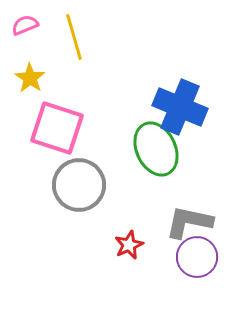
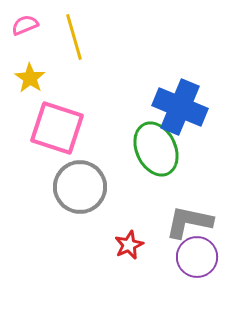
gray circle: moved 1 px right, 2 px down
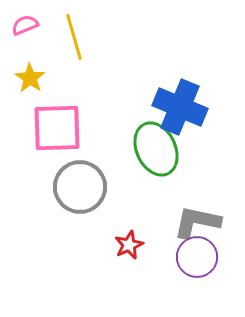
pink square: rotated 20 degrees counterclockwise
gray L-shape: moved 8 px right
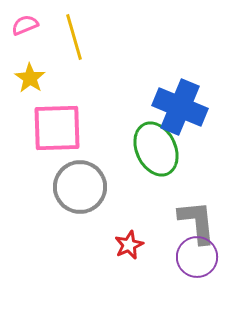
gray L-shape: rotated 72 degrees clockwise
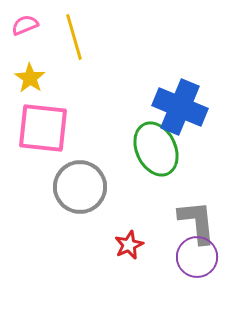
pink square: moved 14 px left; rotated 8 degrees clockwise
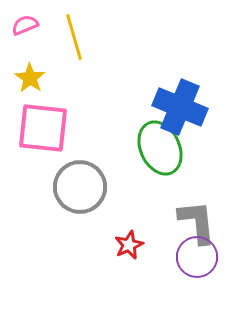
green ellipse: moved 4 px right, 1 px up
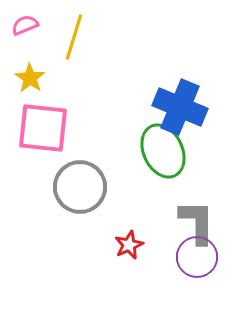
yellow line: rotated 33 degrees clockwise
green ellipse: moved 3 px right, 3 px down
gray L-shape: rotated 6 degrees clockwise
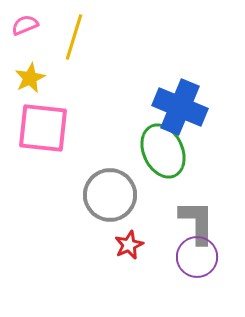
yellow star: rotated 12 degrees clockwise
gray circle: moved 30 px right, 8 px down
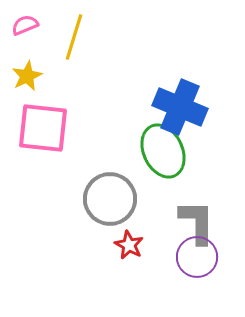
yellow star: moved 3 px left, 2 px up
gray circle: moved 4 px down
red star: rotated 20 degrees counterclockwise
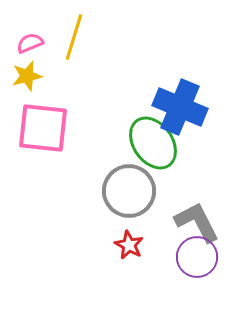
pink semicircle: moved 5 px right, 18 px down
yellow star: rotated 12 degrees clockwise
green ellipse: moved 10 px left, 8 px up; rotated 10 degrees counterclockwise
gray circle: moved 19 px right, 8 px up
gray L-shape: rotated 27 degrees counterclockwise
